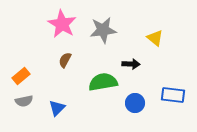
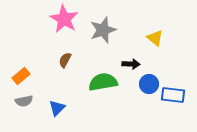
pink star: moved 2 px right, 5 px up
gray star: rotated 12 degrees counterclockwise
blue circle: moved 14 px right, 19 px up
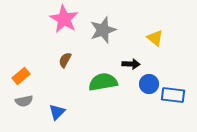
blue triangle: moved 4 px down
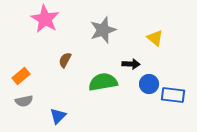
pink star: moved 19 px left
blue triangle: moved 1 px right, 4 px down
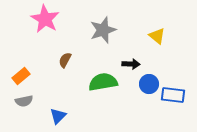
yellow triangle: moved 2 px right, 2 px up
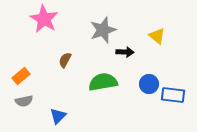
pink star: moved 1 px left
black arrow: moved 6 px left, 12 px up
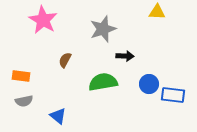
pink star: moved 1 px left, 1 px down
gray star: moved 1 px up
yellow triangle: moved 24 px up; rotated 36 degrees counterclockwise
black arrow: moved 4 px down
orange rectangle: rotated 48 degrees clockwise
blue triangle: rotated 36 degrees counterclockwise
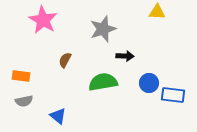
blue circle: moved 1 px up
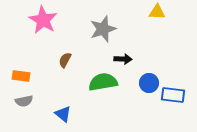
black arrow: moved 2 px left, 3 px down
blue triangle: moved 5 px right, 2 px up
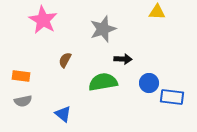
blue rectangle: moved 1 px left, 2 px down
gray semicircle: moved 1 px left
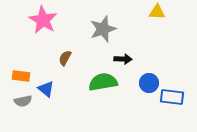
brown semicircle: moved 2 px up
blue triangle: moved 17 px left, 25 px up
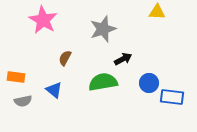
black arrow: rotated 30 degrees counterclockwise
orange rectangle: moved 5 px left, 1 px down
blue triangle: moved 8 px right, 1 px down
